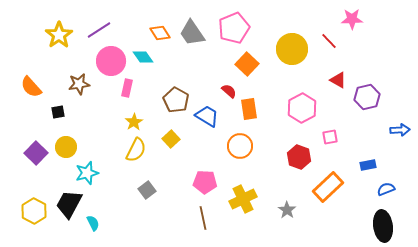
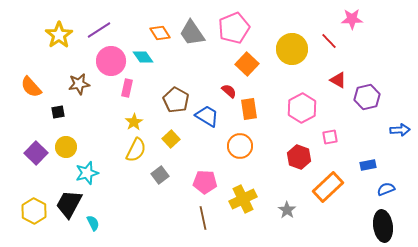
gray square at (147, 190): moved 13 px right, 15 px up
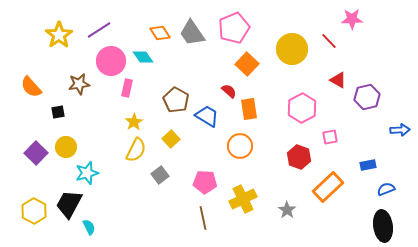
cyan semicircle at (93, 223): moved 4 px left, 4 px down
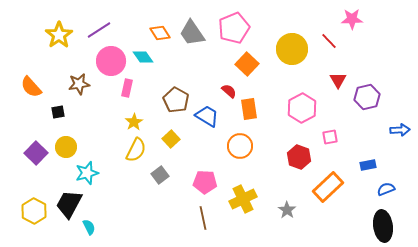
red triangle at (338, 80): rotated 30 degrees clockwise
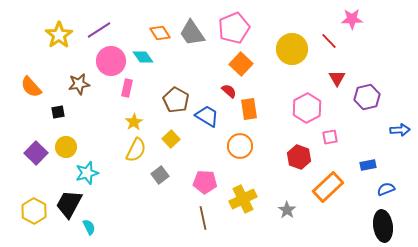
orange square at (247, 64): moved 6 px left
red triangle at (338, 80): moved 1 px left, 2 px up
pink hexagon at (302, 108): moved 5 px right
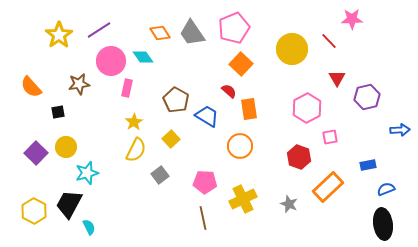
gray star at (287, 210): moved 2 px right, 6 px up; rotated 12 degrees counterclockwise
black ellipse at (383, 226): moved 2 px up
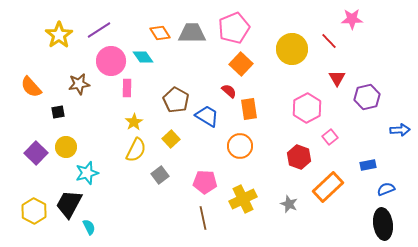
gray trapezoid at (192, 33): rotated 124 degrees clockwise
pink rectangle at (127, 88): rotated 12 degrees counterclockwise
pink square at (330, 137): rotated 28 degrees counterclockwise
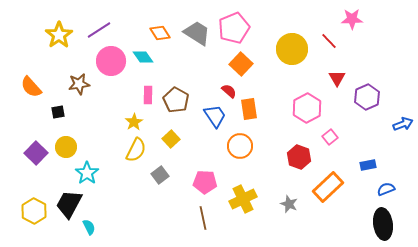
gray trapezoid at (192, 33): moved 5 px right; rotated 32 degrees clockwise
pink rectangle at (127, 88): moved 21 px right, 7 px down
purple hexagon at (367, 97): rotated 10 degrees counterclockwise
blue trapezoid at (207, 116): moved 8 px right; rotated 25 degrees clockwise
blue arrow at (400, 130): moved 3 px right, 6 px up; rotated 18 degrees counterclockwise
cyan star at (87, 173): rotated 20 degrees counterclockwise
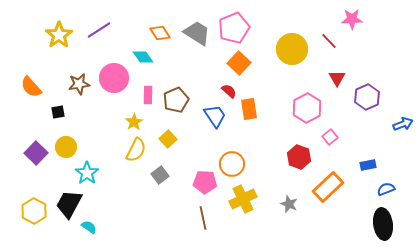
pink circle at (111, 61): moved 3 px right, 17 px down
orange square at (241, 64): moved 2 px left, 1 px up
brown pentagon at (176, 100): rotated 20 degrees clockwise
yellow square at (171, 139): moved 3 px left
orange circle at (240, 146): moved 8 px left, 18 px down
cyan semicircle at (89, 227): rotated 28 degrees counterclockwise
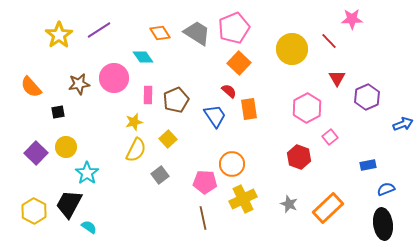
yellow star at (134, 122): rotated 18 degrees clockwise
orange rectangle at (328, 187): moved 21 px down
